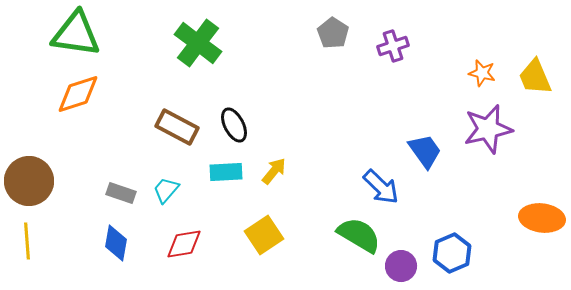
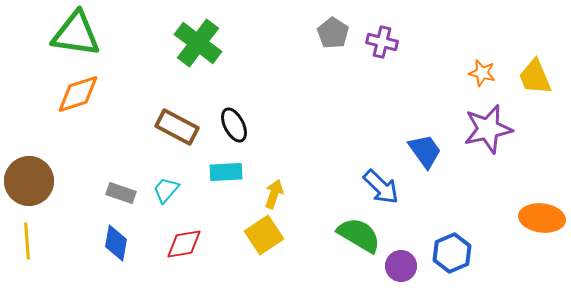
purple cross: moved 11 px left, 4 px up; rotated 32 degrees clockwise
yellow arrow: moved 23 px down; rotated 20 degrees counterclockwise
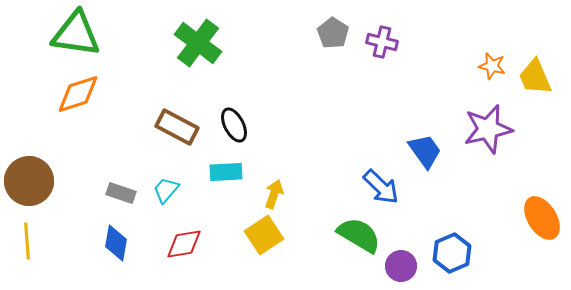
orange star: moved 10 px right, 7 px up
orange ellipse: rotated 51 degrees clockwise
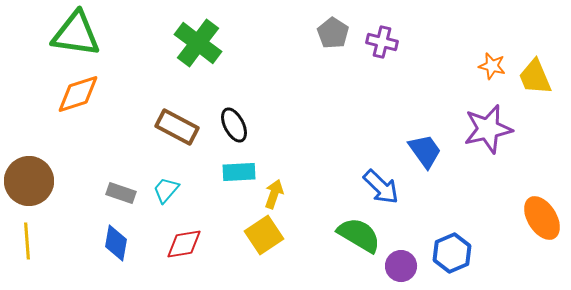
cyan rectangle: moved 13 px right
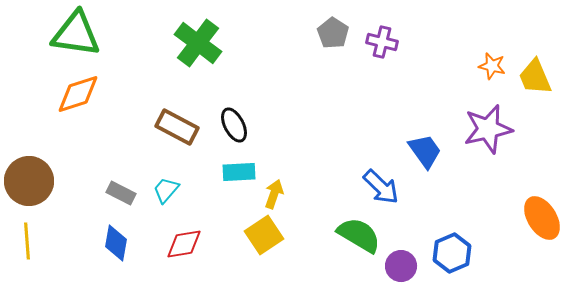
gray rectangle: rotated 8 degrees clockwise
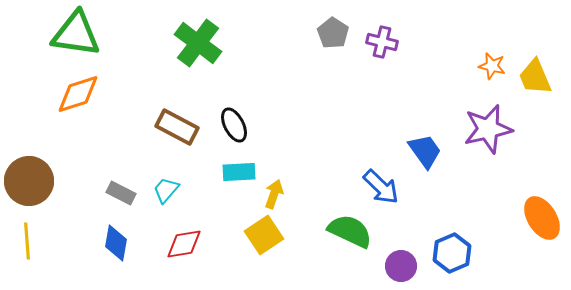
green semicircle: moved 9 px left, 4 px up; rotated 6 degrees counterclockwise
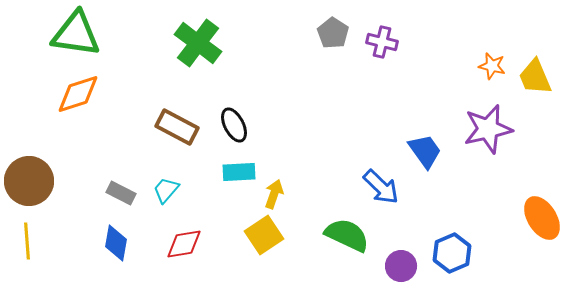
green semicircle: moved 3 px left, 4 px down
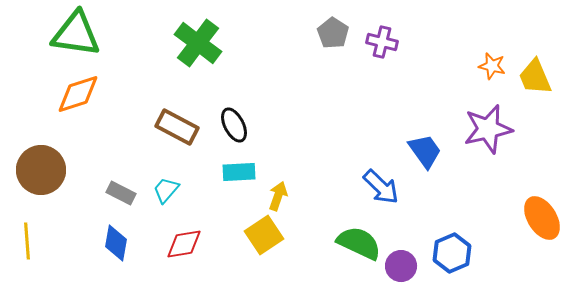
brown circle: moved 12 px right, 11 px up
yellow arrow: moved 4 px right, 2 px down
green semicircle: moved 12 px right, 8 px down
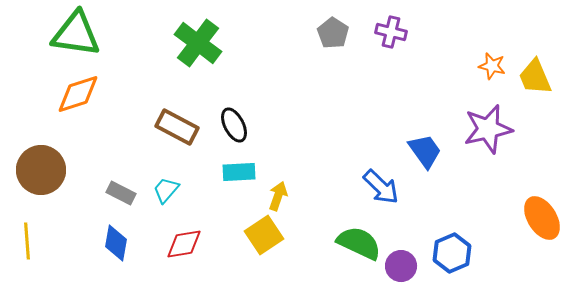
purple cross: moved 9 px right, 10 px up
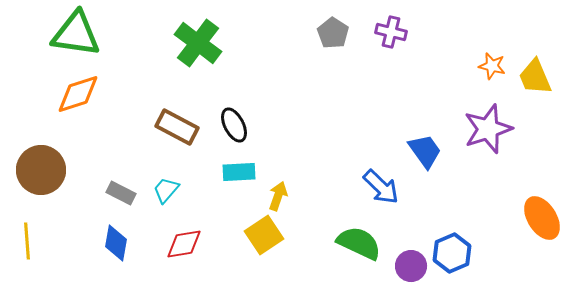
purple star: rotated 6 degrees counterclockwise
purple circle: moved 10 px right
